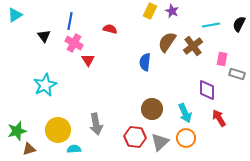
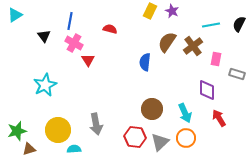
pink rectangle: moved 6 px left
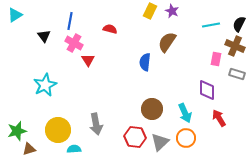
brown cross: moved 42 px right; rotated 30 degrees counterclockwise
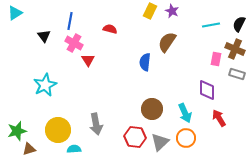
cyan triangle: moved 2 px up
brown cross: moved 3 px down
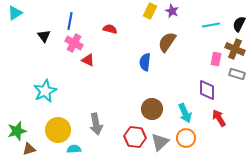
red triangle: rotated 32 degrees counterclockwise
cyan star: moved 6 px down
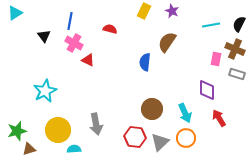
yellow rectangle: moved 6 px left
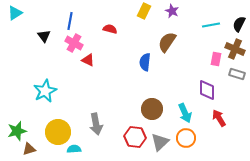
yellow circle: moved 2 px down
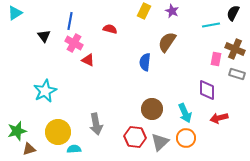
black semicircle: moved 6 px left, 11 px up
red arrow: rotated 72 degrees counterclockwise
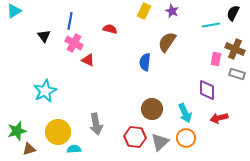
cyan triangle: moved 1 px left, 2 px up
